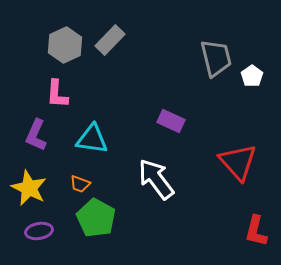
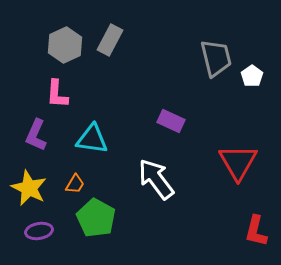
gray rectangle: rotated 16 degrees counterclockwise
red triangle: rotated 12 degrees clockwise
orange trapezoid: moved 5 px left; rotated 80 degrees counterclockwise
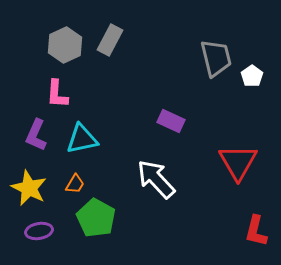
cyan triangle: moved 10 px left; rotated 20 degrees counterclockwise
white arrow: rotated 6 degrees counterclockwise
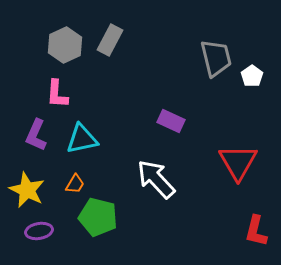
yellow star: moved 2 px left, 2 px down
green pentagon: moved 2 px right, 1 px up; rotated 15 degrees counterclockwise
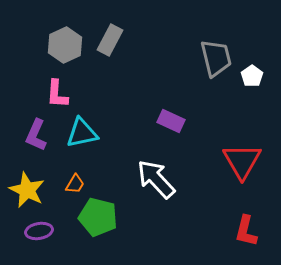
cyan triangle: moved 6 px up
red triangle: moved 4 px right, 1 px up
red L-shape: moved 10 px left
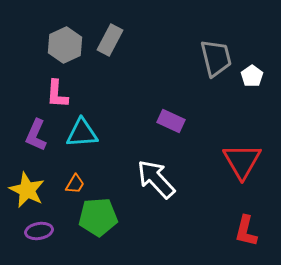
cyan triangle: rotated 8 degrees clockwise
green pentagon: rotated 18 degrees counterclockwise
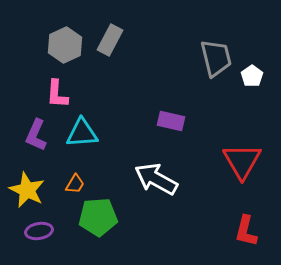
purple rectangle: rotated 12 degrees counterclockwise
white arrow: rotated 18 degrees counterclockwise
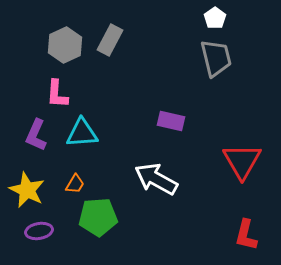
white pentagon: moved 37 px left, 58 px up
red L-shape: moved 4 px down
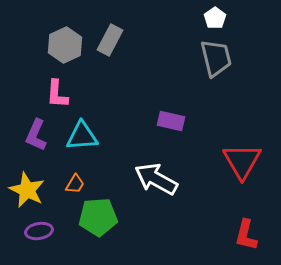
cyan triangle: moved 3 px down
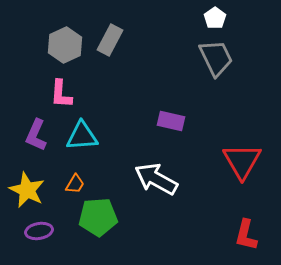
gray trapezoid: rotated 12 degrees counterclockwise
pink L-shape: moved 4 px right
